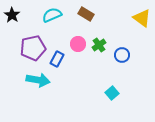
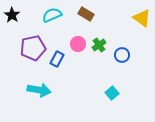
cyan arrow: moved 1 px right, 10 px down
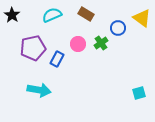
green cross: moved 2 px right, 2 px up
blue circle: moved 4 px left, 27 px up
cyan square: moved 27 px right; rotated 24 degrees clockwise
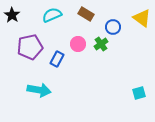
blue circle: moved 5 px left, 1 px up
green cross: moved 1 px down
purple pentagon: moved 3 px left, 1 px up
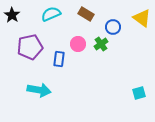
cyan semicircle: moved 1 px left, 1 px up
blue rectangle: moved 2 px right; rotated 21 degrees counterclockwise
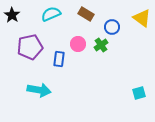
blue circle: moved 1 px left
green cross: moved 1 px down
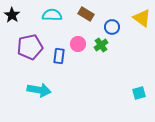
cyan semicircle: moved 1 px right, 1 px down; rotated 24 degrees clockwise
blue rectangle: moved 3 px up
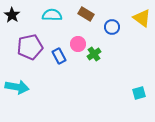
green cross: moved 7 px left, 9 px down
blue rectangle: rotated 35 degrees counterclockwise
cyan arrow: moved 22 px left, 3 px up
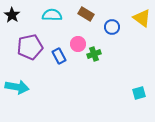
green cross: rotated 16 degrees clockwise
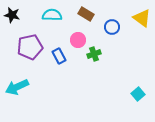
black star: rotated 21 degrees counterclockwise
pink circle: moved 4 px up
cyan arrow: rotated 145 degrees clockwise
cyan square: moved 1 px left, 1 px down; rotated 24 degrees counterclockwise
